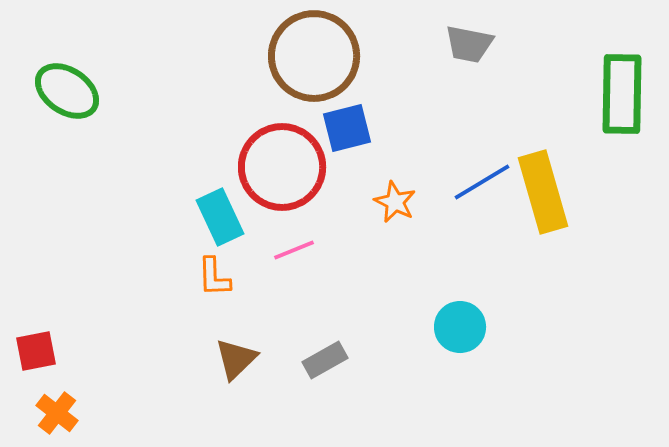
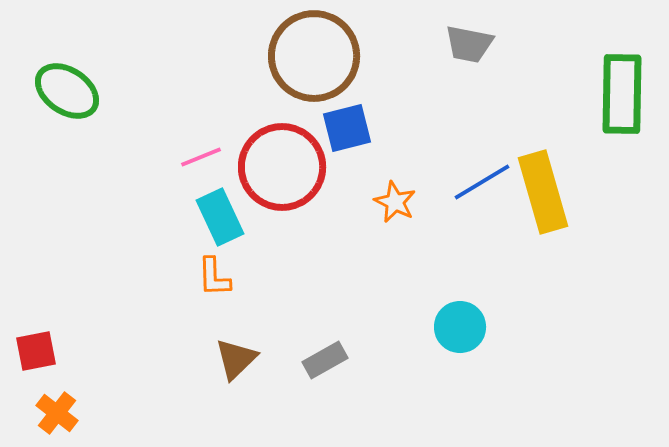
pink line: moved 93 px left, 93 px up
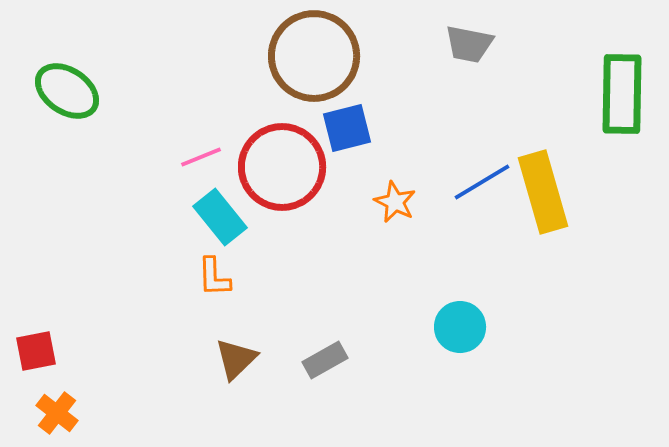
cyan rectangle: rotated 14 degrees counterclockwise
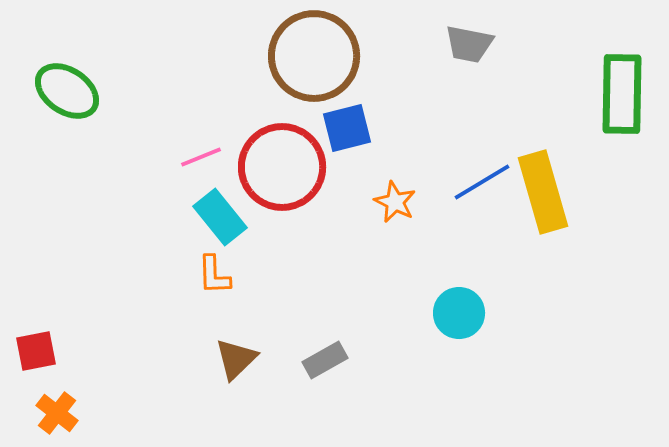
orange L-shape: moved 2 px up
cyan circle: moved 1 px left, 14 px up
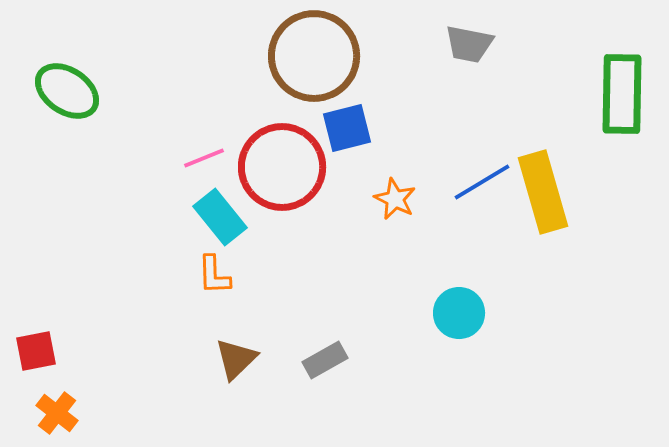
pink line: moved 3 px right, 1 px down
orange star: moved 3 px up
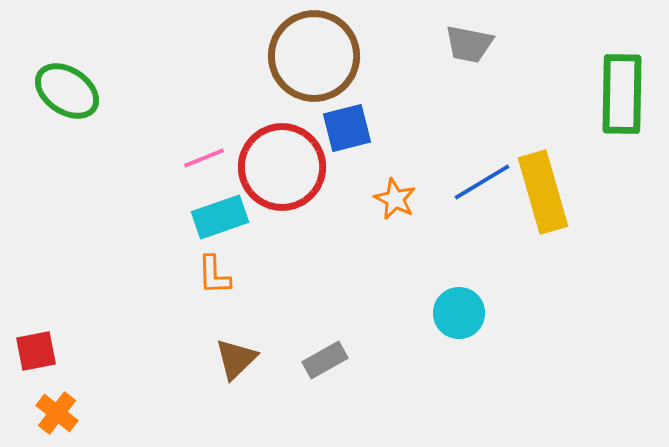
cyan rectangle: rotated 70 degrees counterclockwise
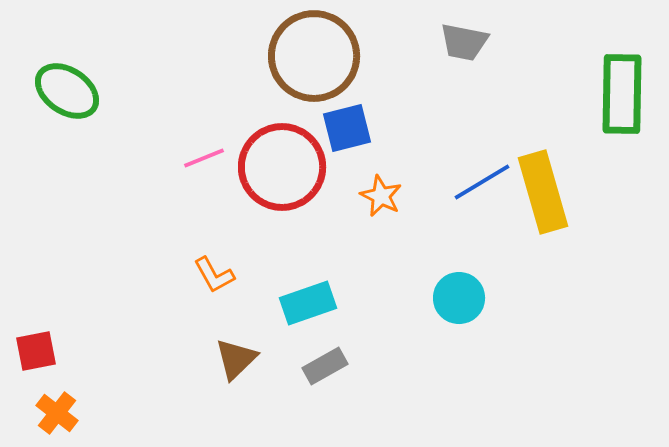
gray trapezoid: moved 5 px left, 2 px up
orange star: moved 14 px left, 3 px up
cyan rectangle: moved 88 px right, 86 px down
orange L-shape: rotated 27 degrees counterclockwise
cyan circle: moved 15 px up
gray rectangle: moved 6 px down
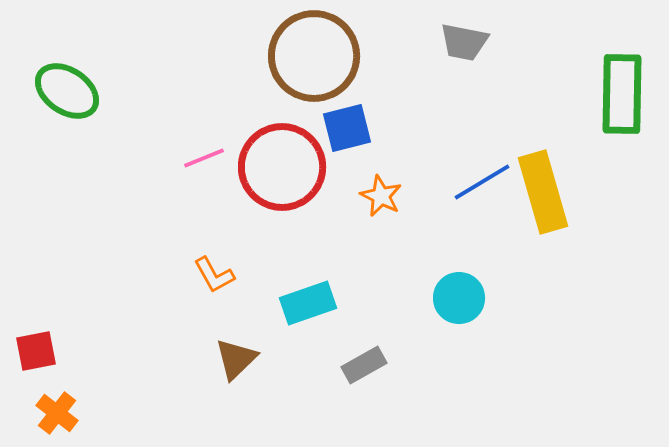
gray rectangle: moved 39 px right, 1 px up
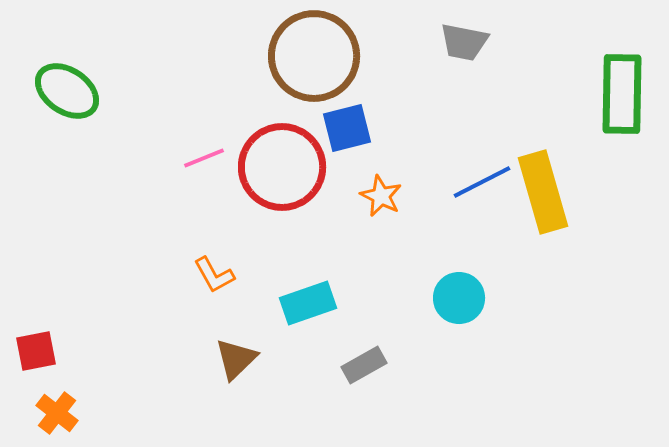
blue line: rotated 4 degrees clockwise
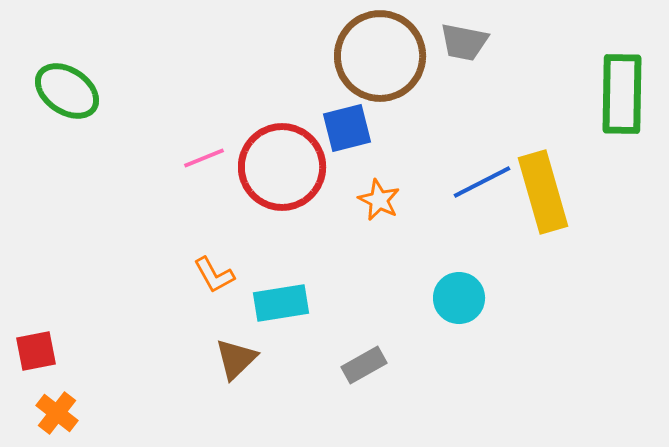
brown circle: moved 66 px right
orange star: moved 2 px left, 4 px down
cyan rectangle: moved 27 px left; rotated 10 degrees clockwise
